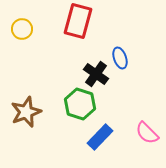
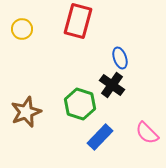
black cross: moved 16 px right, 11 px down
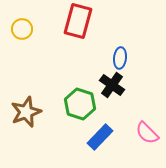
blue ellipse: rotated 25 degrees clockwise
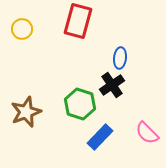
black cross: rotated 20 degrees clockwise
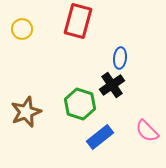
pink semicircle: moved 2 px up
blue rectangle: rotated 8 degrees clockwise
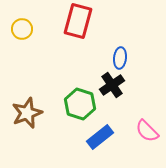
brown star: moved 1 px right, 1 px down
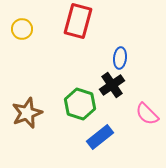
pink semicircle: moved 17 px up
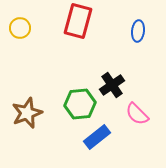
yellow circle: moved 2 px left, 1 px up
blue ellipse: moved 18 px right, 27 px up
green hexagon: rotated 24 degrees counterclockwise
pink semicircle: moved 10 px left
blue rectangle: moved 3 px left
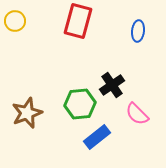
yellow circle: moved 5 px left, 7 px up
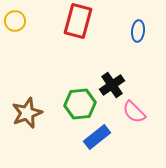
pink semicircle: moved 3 px left, 2 px up
